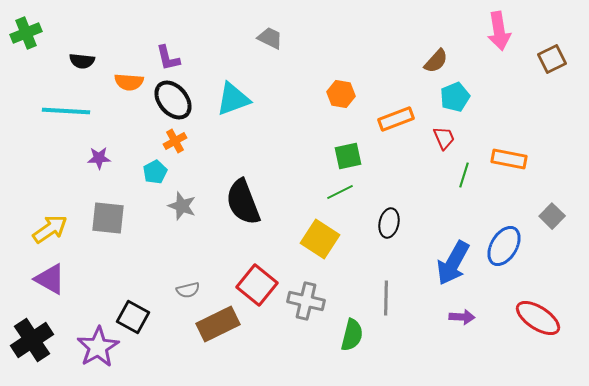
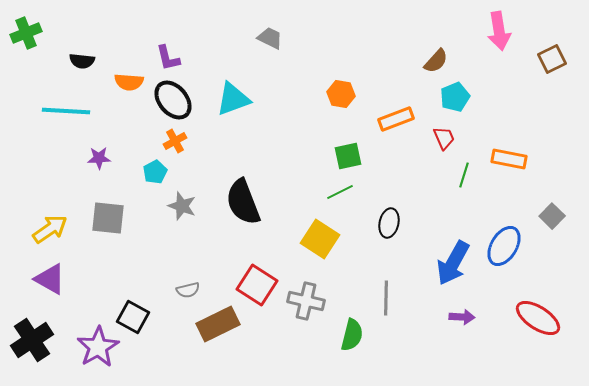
red square at (257, 285): rotated 6 degrees counterclockwise
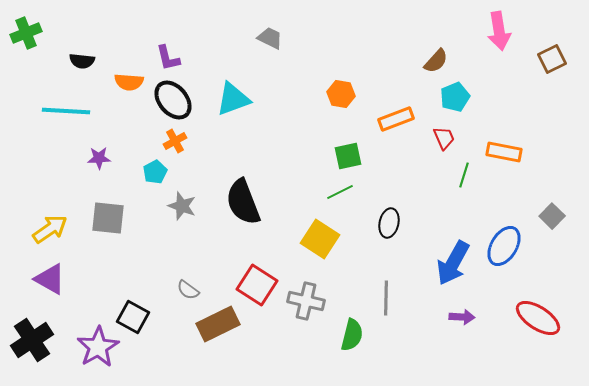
orange rectangle at (509, 159): moved 5 px left, 7 px up
gray semicircle at (188, 290): rotated 50 degrees clockwise
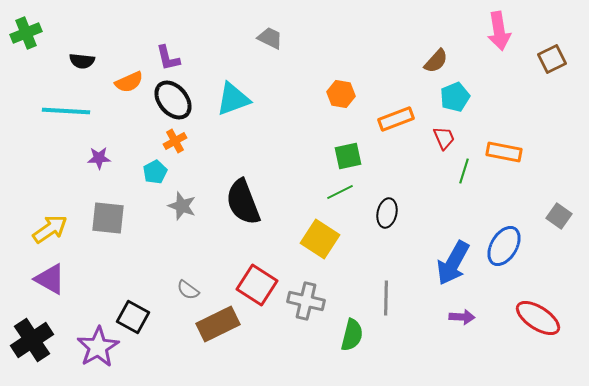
orange semicircle at (129, 82): rotated 28 degrees counterclockwise
green line at (464, 175): moved 4 px up
gray square at (552, 216): moved 7 px right; rotated 10 degrees counterclockwise
black ellipse at (389, 223): moved 2 px left, 10 px up
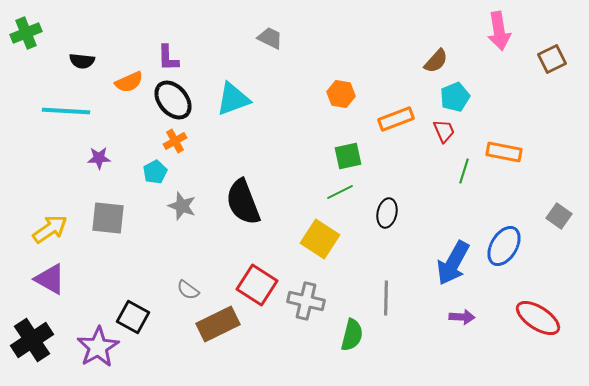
purple L-shape at (168, 58): rotated 12 degrees clockwise
red trapezoid at (444, 138): moved 7 px up
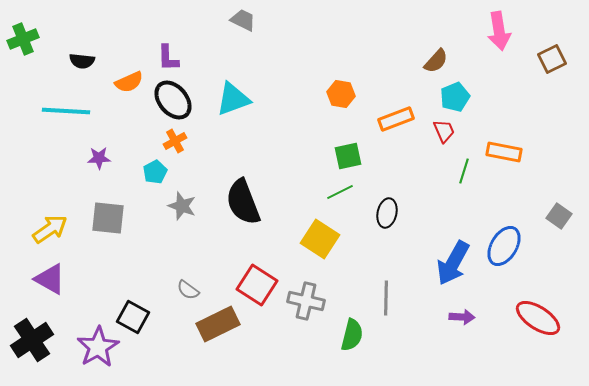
green cross at (26, 33): moved 3 px left, 6 px down
gray trapezoid at (270, 38): moved 27 px left, 18 px up
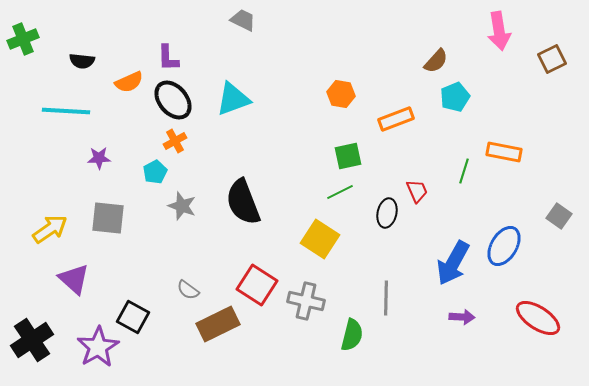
red trapezoid at (444, 131): moved 27 px left, 60 px down
purple triangle at (50, 279): moved 24 px right; rotated 12 degrees clockwise
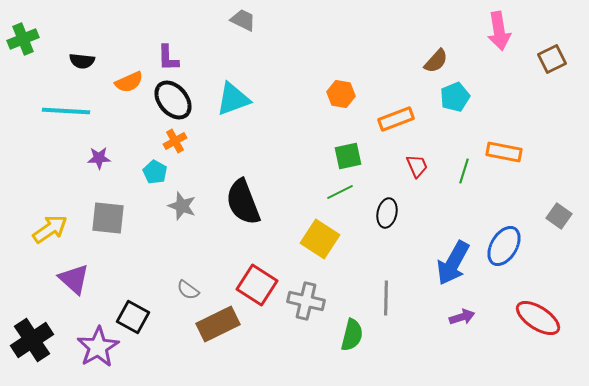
cyan pentagon at (155, 172): rotated 15 degrees counterclockwise
red trapezoid at (417, 191): moved 25 px up
purple arrow at (462, 317): rotated 20 degrees counterclockwise
